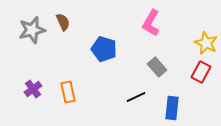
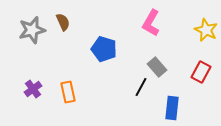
yellow star: moved 13 px up
black line: moved 5 px right, 10 px up; rotated 36 degrees counterclockwise
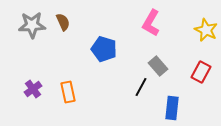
gray star: moved 5 px up; rotated 12 degrees clockwise
gray rectangle: moved 1 px right, 1 px up
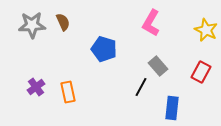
purple cross: moved 3 px right, 2 px up
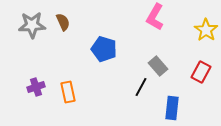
pink L-shape: moved 4 px right, 6 px up
yellow star: rotated 10 degrees clockwise
purple cross: rotated 18 degrees clockwise
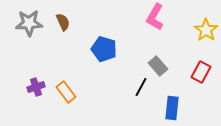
gray star: moved 3 px left, 2 px up
orange rectangle: moved 2 px left; rotated 25 degrees counterclockwise
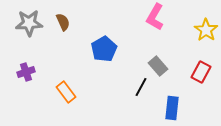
blue pentagon: rotated 25 degrees clockwise
purple cross: moved 10 px left, 15 px up
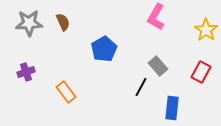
pink L-shape: moved 1 px right
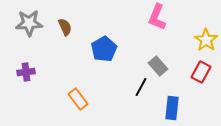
pink L-shape: moved 1 px right; rotated 8 degrees counterclockwise
brown semicircle: moved 2 px right, 5 px down
yellow star: moved 10 px down
purple cross: rotated 12 degrees clockwise
orange rectangle: moved 12 px right, 7 px down
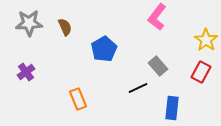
pink L-shape: rotated 16 degrees clockwise
purple cross: rotated 30 degrees counterclockwise
black line: moved 3 px left, 1 px down; rotated 36 degrees clockwise
orange rectangle: rotated 15 degrees clockwise
